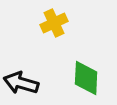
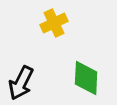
black arrow: rotated 80 degrees counterclockwise
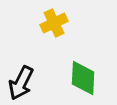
green diamond: moved 3 px left
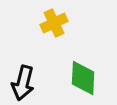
black arrow: moved 2 px right; rotated 12 degrees counterclockwise
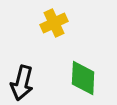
black arrow: moved 1 px left
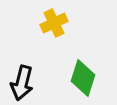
green diamond: rotated 15 degrees clockwise
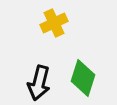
black arrow: moved 17 px right
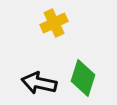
black arrow: rotated 88 degrees clockwise
